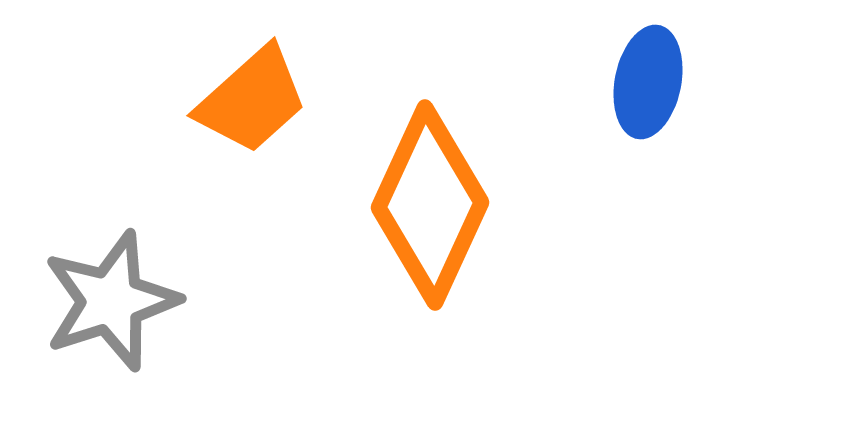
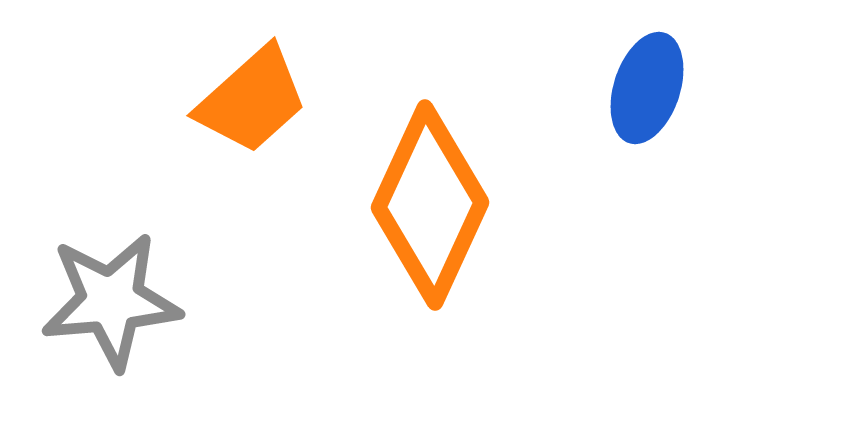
blue ellipse: moved 1 px left, 6 px down; rotated 7 degrees clockwise
gray star: rotated 13 degrees clockwise
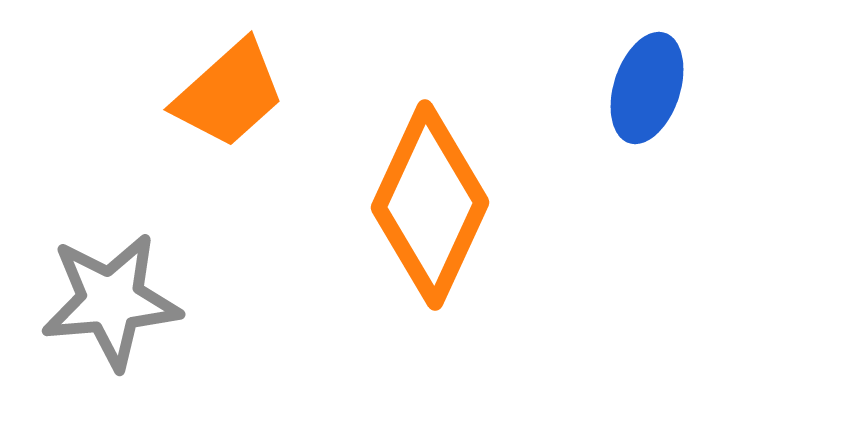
orange trapezoid: moved 23 px left, 6 px up
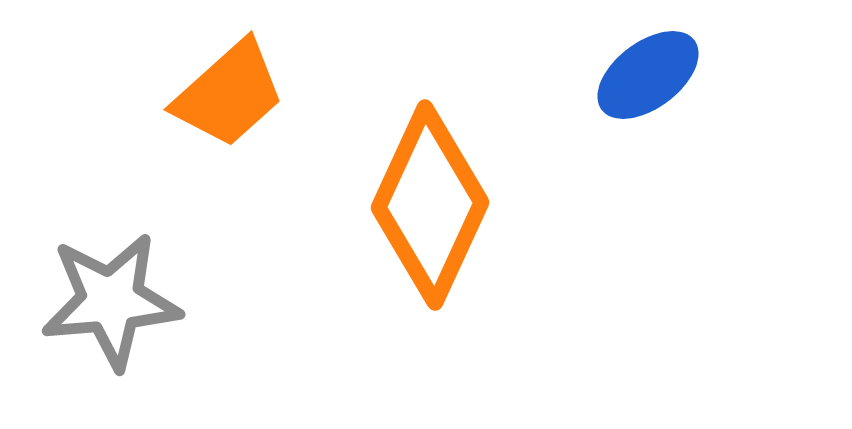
blue ellipse: moved 1 px right, 13 px up; rotated 35 degrees clockwise
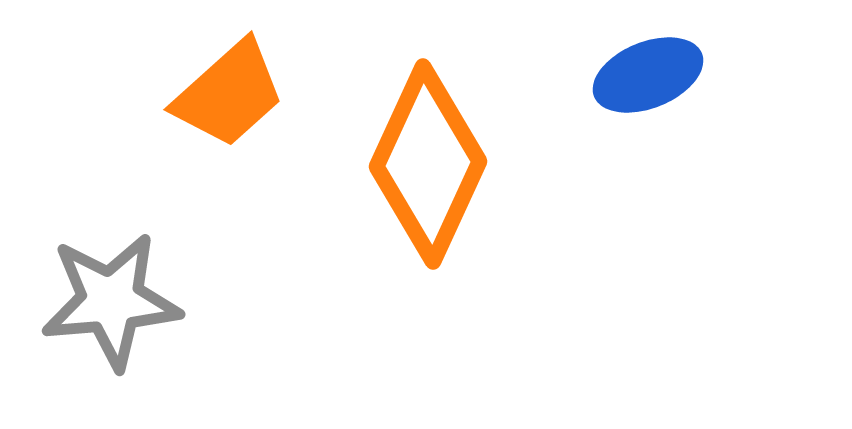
blue ellipse: rotated 15 degrees clockwise
orange diamond: moved 2 px left, 41 px up
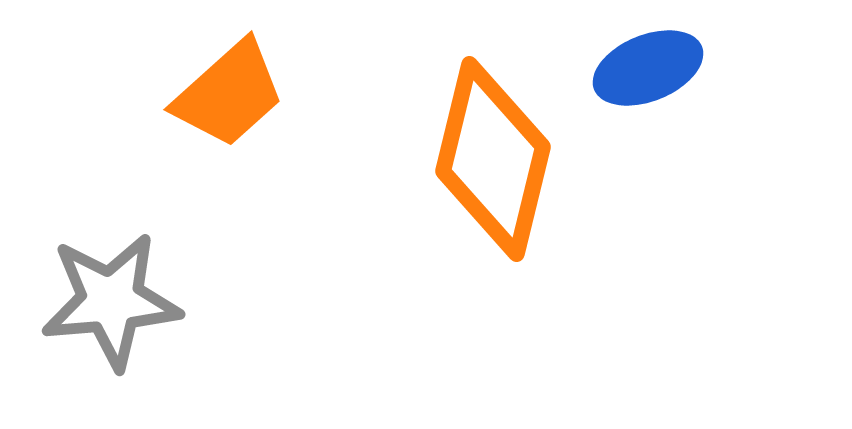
blue ellipse: moved 7 px up
orange diamond: moved 65 px right, 5 px up; rotated 11 degrees counterclockwise
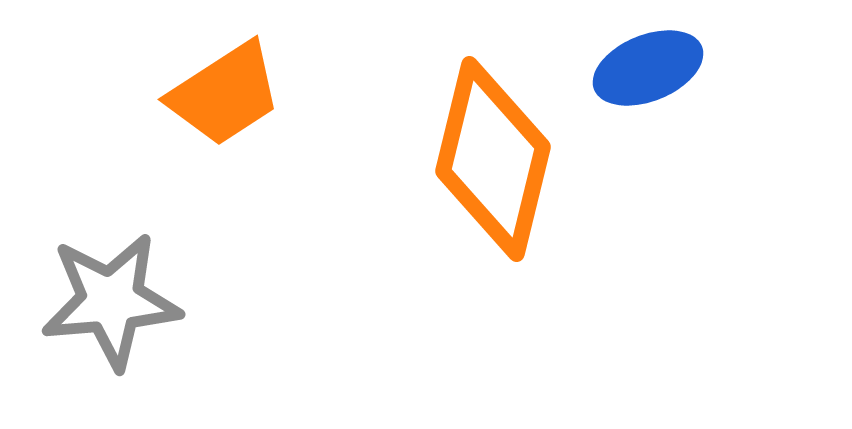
orange trapezoid: moved 4 px left; rotated 9 degrees clockwise
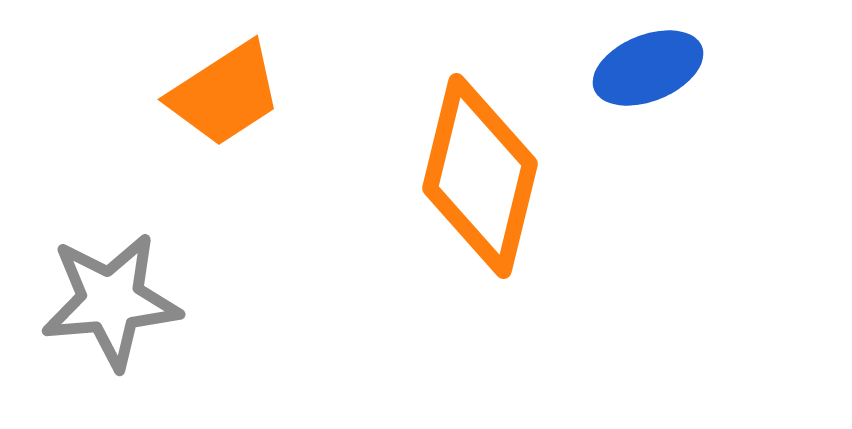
orange diamond: moved 13 px left, 17 px down
